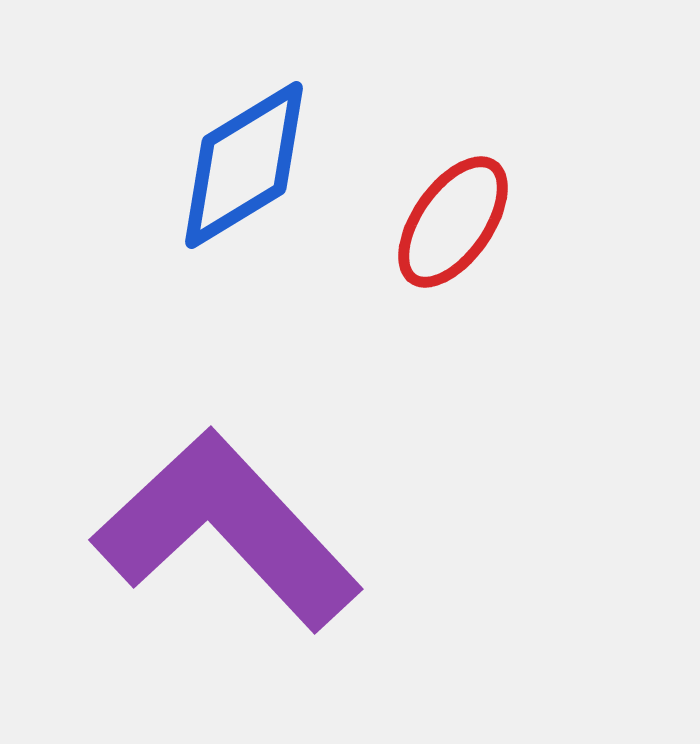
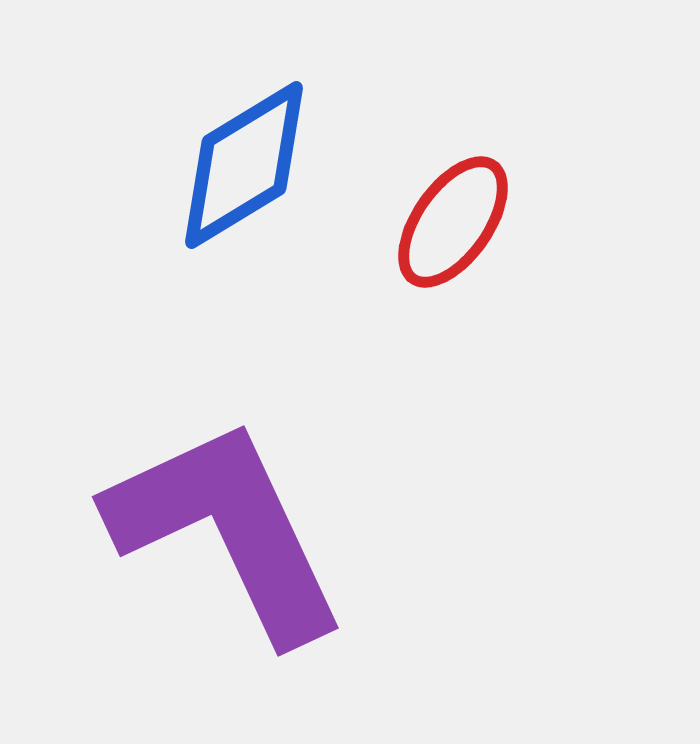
purple L-shape: rotated 18 degrees clockwise
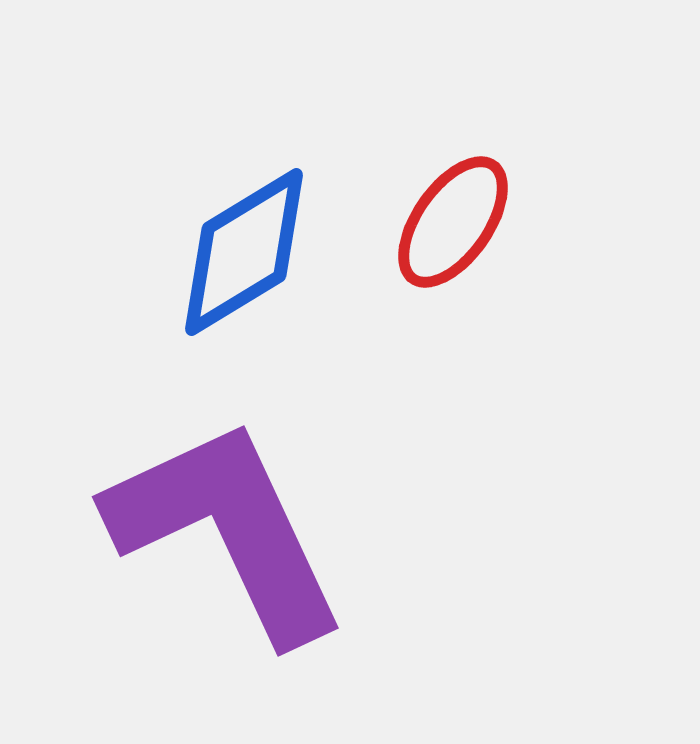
blue diamond: moved 87 px down
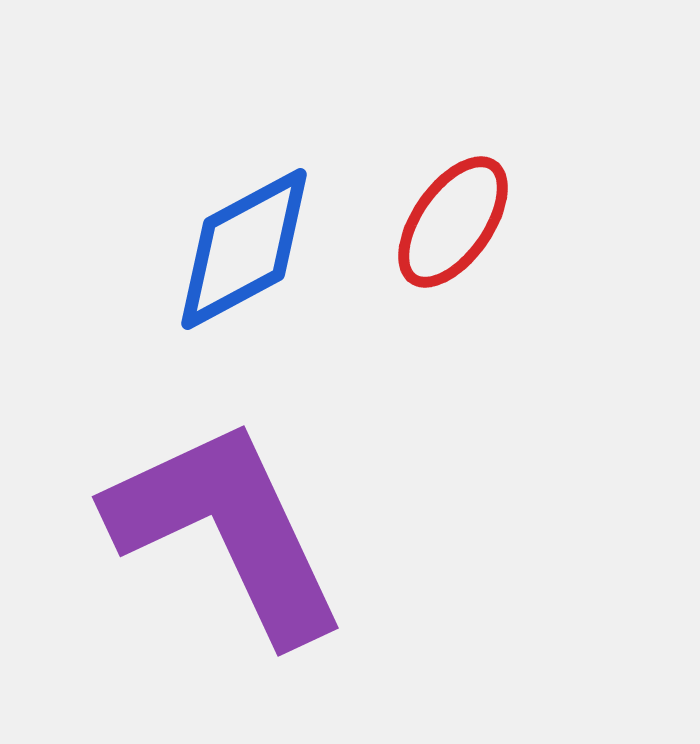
blue diamond: moved 3 px up; rotated 3 degrees clockwise
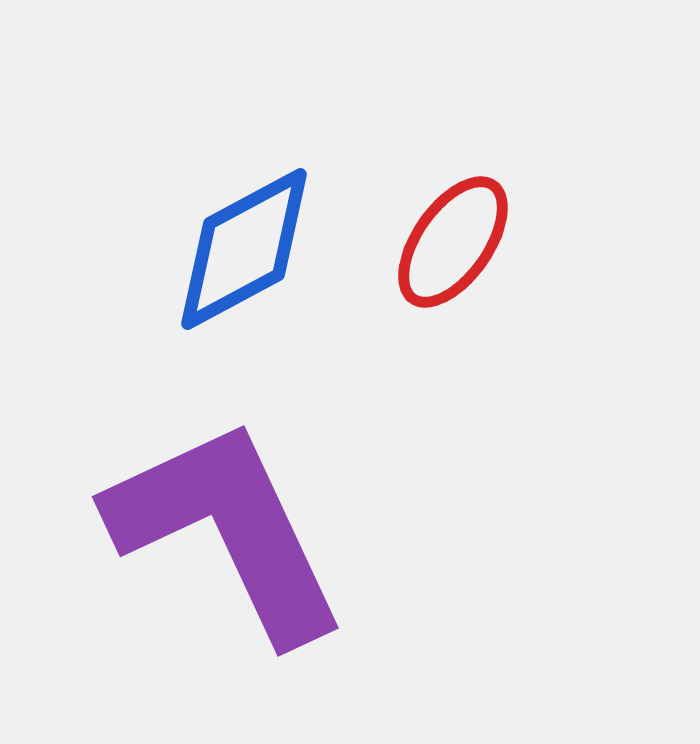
red ellipse: moved 20 px down
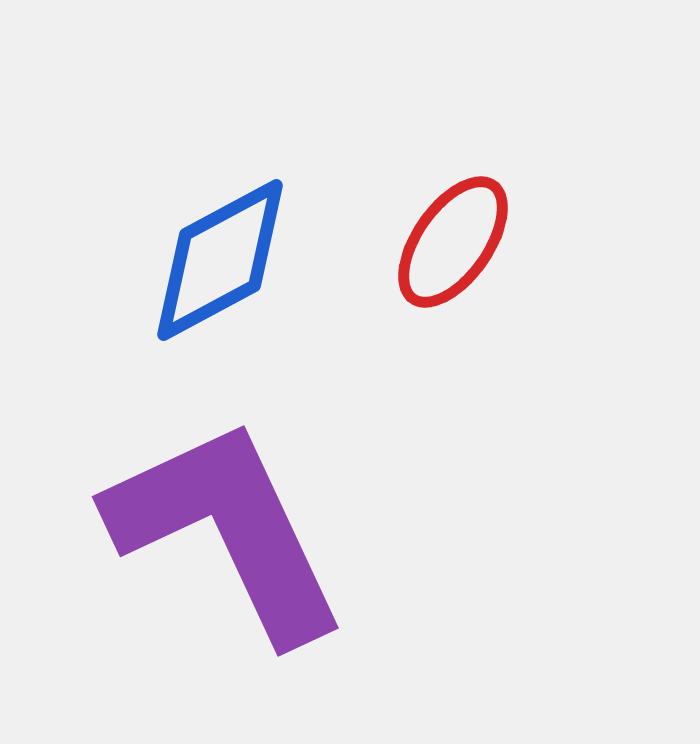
blue diamond: moved 24 px left, 11 px down
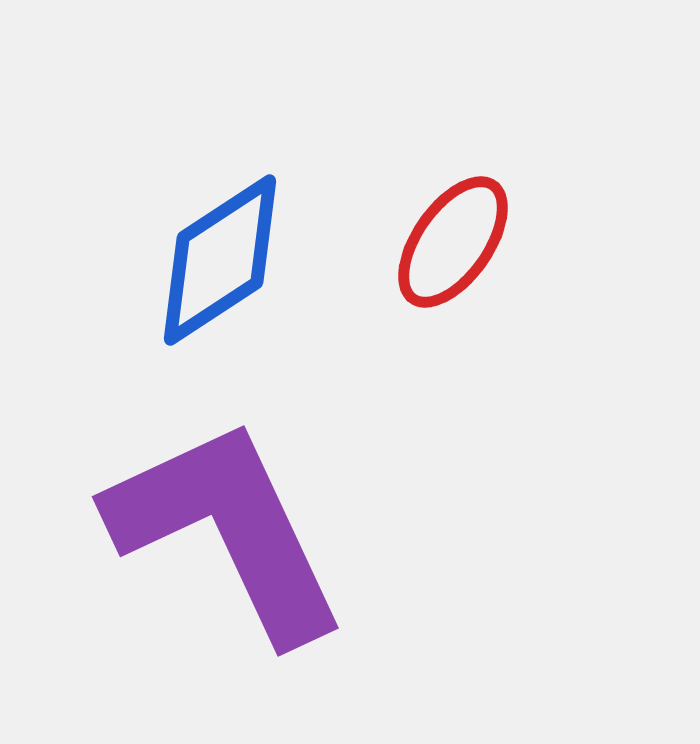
blue diamond: rotated 5 degrees counterclockwise
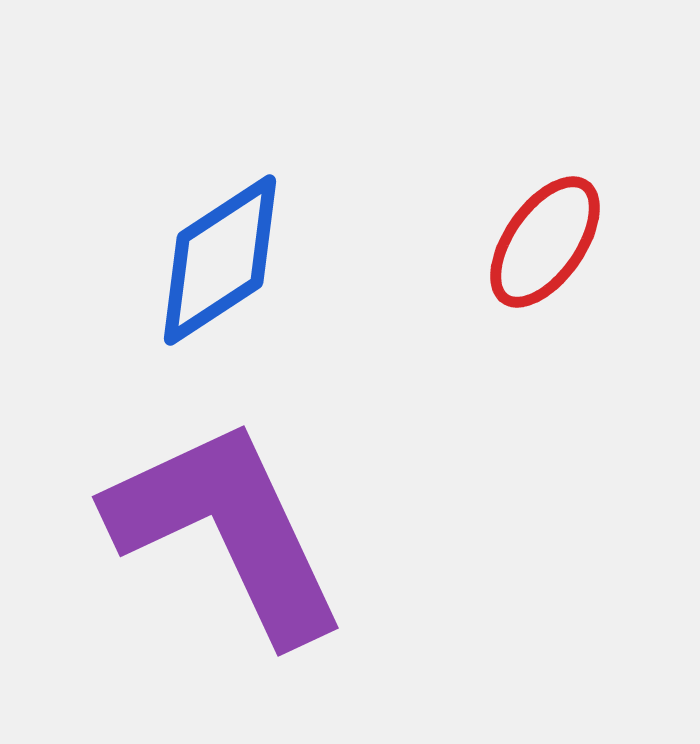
red ellipse: moved 92 px right
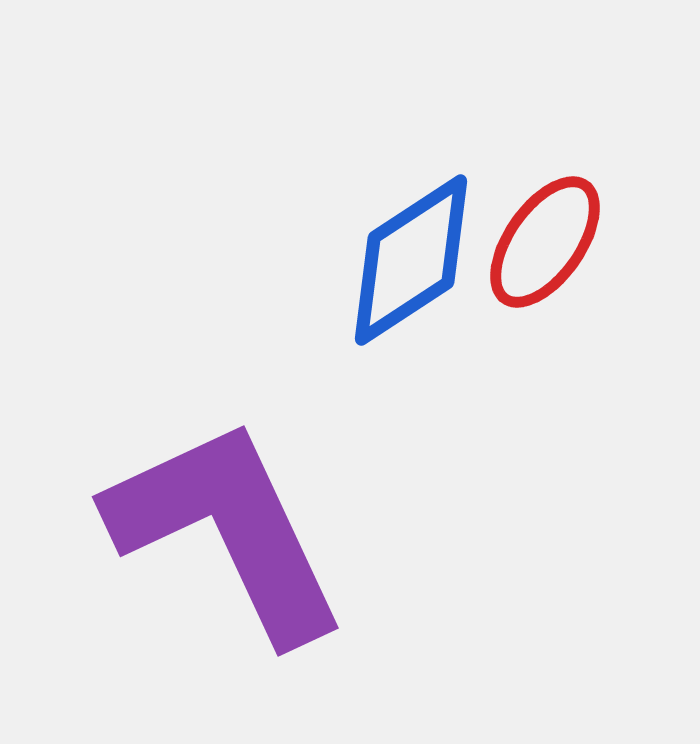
blue diamond: moved 191 px right
